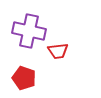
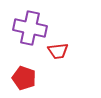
purple cross: moved 1 px right, 3 px up
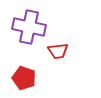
purple cross: moved 1 px left, 1 px up
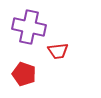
red pentagon: moved 4 px up
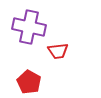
red pentagon: moved 5 px right, 8 px down; rotated 10 degrees clockwise
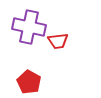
red trapezoid: moved 10 px up
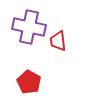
red trapezoid: rotated 90 degrees clockwise
